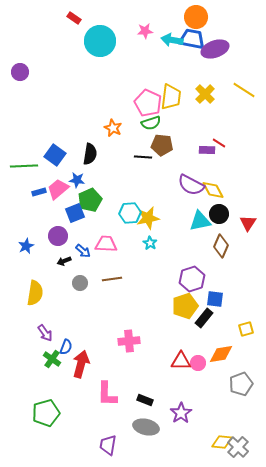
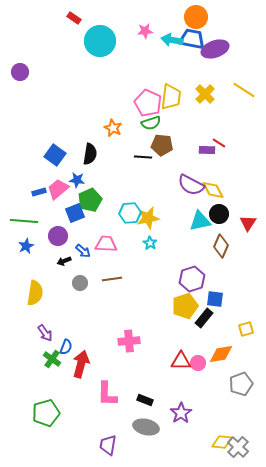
green line at (24, 166): moved 55 px down; rotated 8 degrees clockwise
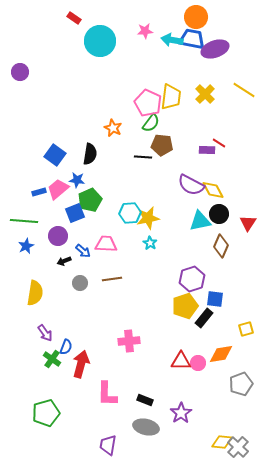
green semicircle at (151, 123): rotated 36 degrees counterclockwise
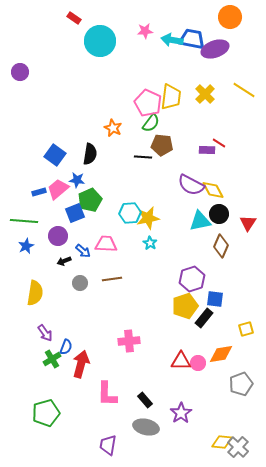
orange circle at (196, 17): moved 34 px right
green cross at (52, 359): rotated 24 degrees clockwise
black rectangle at (145, 400): rotated 28 degrees clockwise
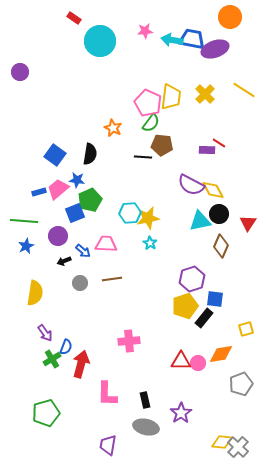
black rectangle at (145, 400): rotated 28 degrees clockwise
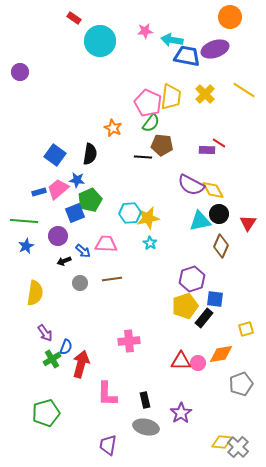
blue trapezoid at (192, 39): moved 5 px left, 17 px down
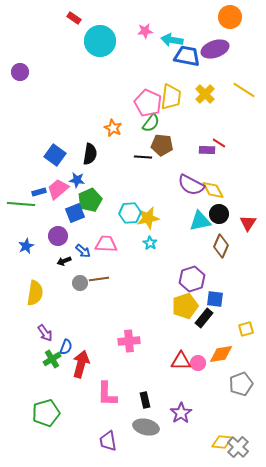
green line at (24, 221): moved 3 px left, 17 px up
brown line at (112, 279): moved 13 px left
purple trapezoid at (108, 445): moved 4 px up; rotated 20 degrees counterclockwise
